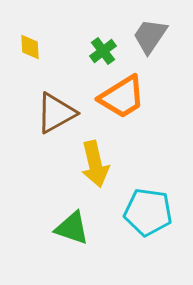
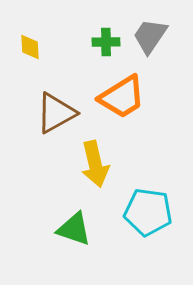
green cross: moved 3 px right, 9 px up; rotated 36 degrees clockwise
green triangle: moved 2 px right, 1 px down
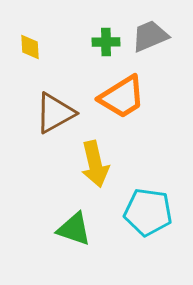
gray trapezoid: rotated 33 degrees clockwise
brown triangle: moved 1 px left
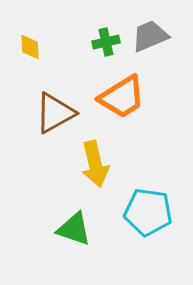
green cross: rotated 12 degrees counterclockwise
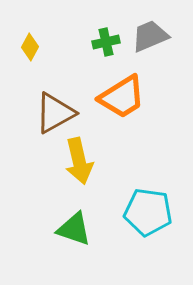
yellow diamond: rotated 32 degrees clockwise
yellow arrow: moved 16 px left, 3 px up
